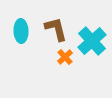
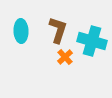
brown L-shape: moved 2 px right, 1 px down; rotated 32 degrees clockwise
cyan cross: rotated 32 degrees counterclockwise
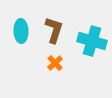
brown L-shape: moved 4 px left
orange cross: moved 10 px left, 6 px down
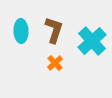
cyan cross: rotated 32 degrees clockwise
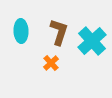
brown L-shape: moved 5 px right, 2 px down
orange cross: moved 4 px left
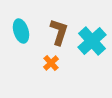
cyan ellipse: rotated 15 degrees counterclockwise
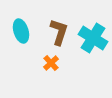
cyan cross: moved 1 px right, 3 px up; rotated 16 degrees counterclockwise
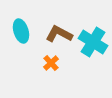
brown L-shape: moved 2 px down; rotated 80 degrees counterclockwise
cyan cross: moved 4 px down
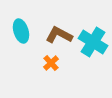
brown L-shape: moved 1 px down
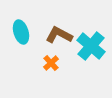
cyan ellipse: moved 1 px down
cyan cross: moved 2 px left, 4 px down; rotated 8 degrees clockwise
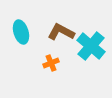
brown L-shape: moved 2 px right, 3 px up
orange cross: rotated 21 degrees clockwise
